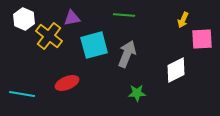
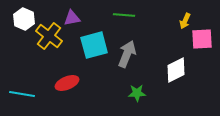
yellow arrow: moved 2 px right, 1 px down
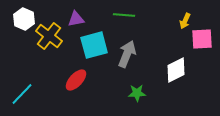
purple triangle: moved 4 px right, 1 px down
red ellipse: moved 9 px right, 3 px up; rotated 25 degrees counterclockwise
cyan line: rotated 55 degrees counterclockwise
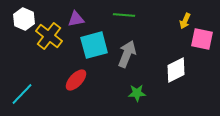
pink square: rotated 15 degrees clockwise
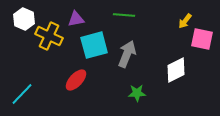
yellow arrow: rotated 14 degrees clockwise
yellow cross: rotated 12 degrees counterclockwise
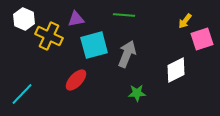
pink square: rotated 30 degrees counterclockwise
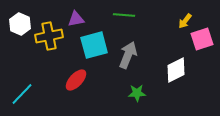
white hexagon: moved 4 px left, 5 px down
yellow cross: rotated 36 degrees counterclockwise
gray arrow: moved 1 px right, 1 px down
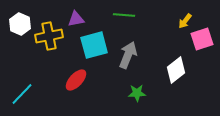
white diamond: rotated 12 degrees counterclockwise
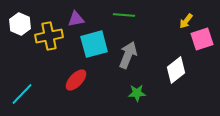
yellow arrow: moved 1 px right
cyan square: moved 1 px up
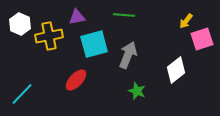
purple triangle: moved 1 px right, 2 px up
green star: moved 2 px up; rotated 24 degrees clockwise
